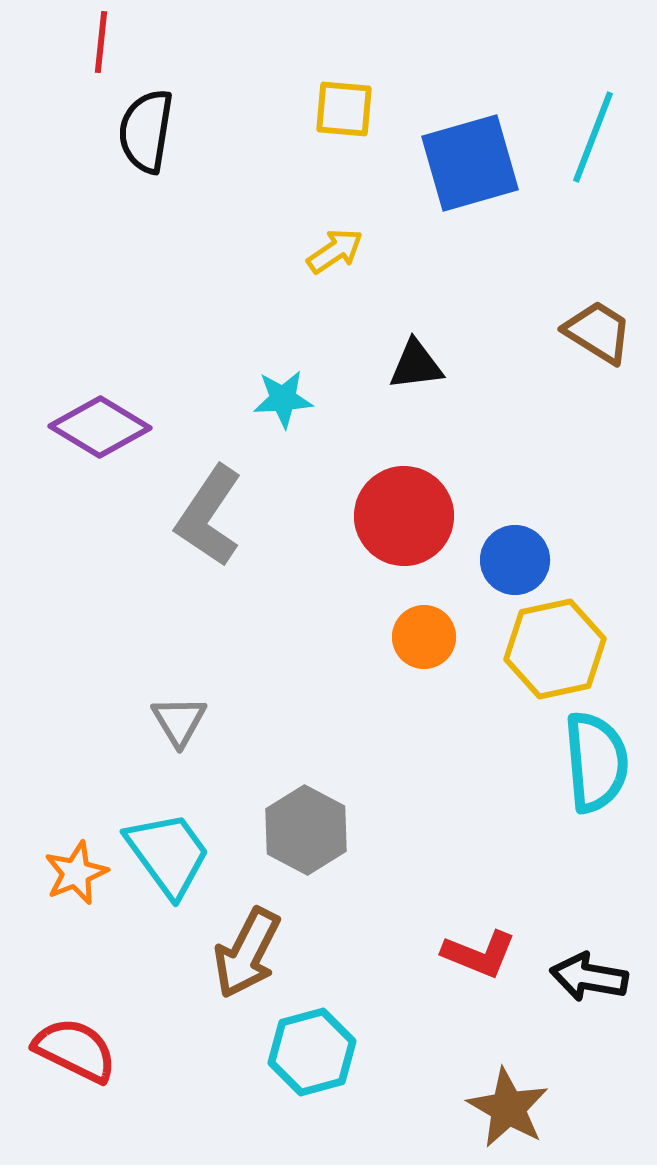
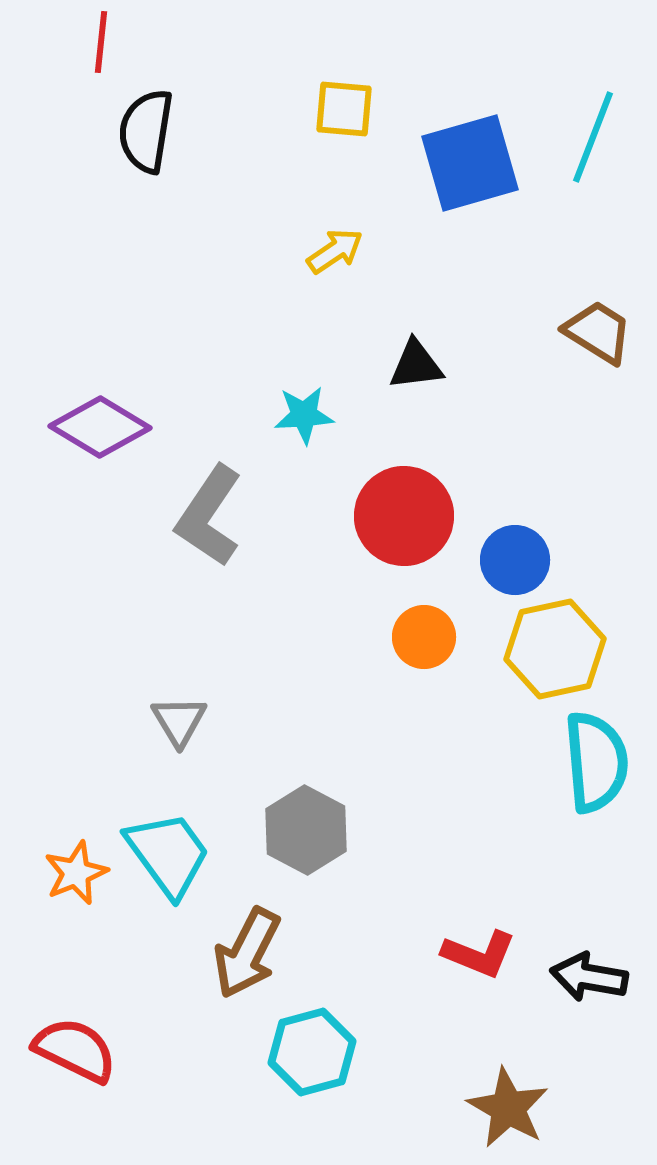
cyan star: moved 21 px right, 16 px down
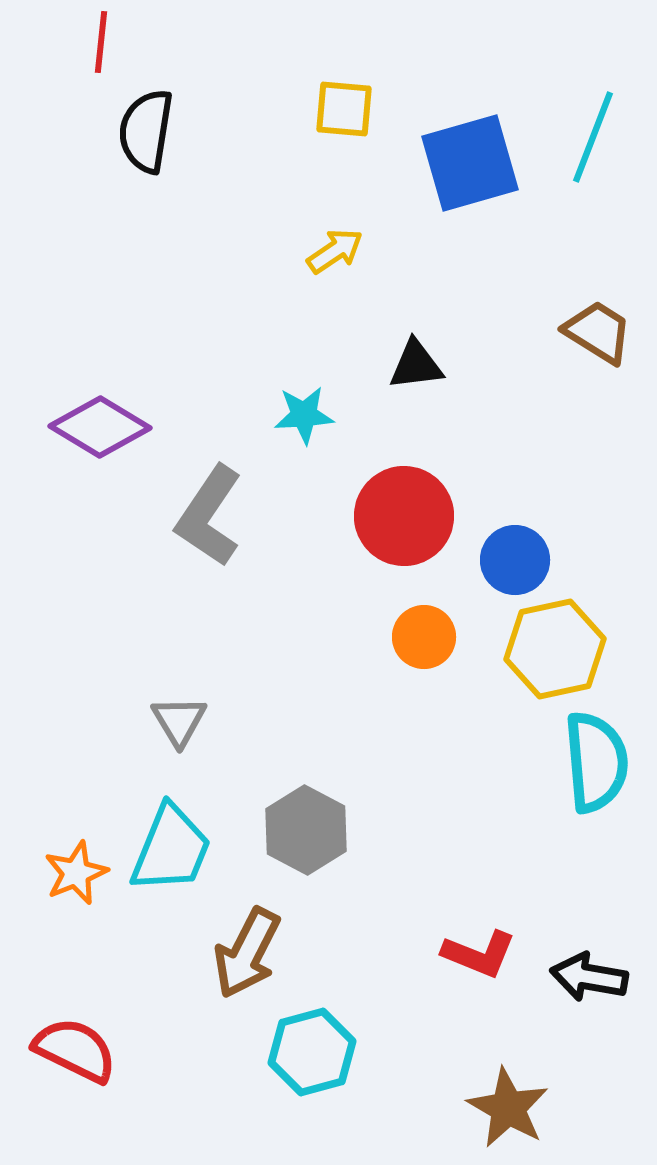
cyan trapezoid: moved 3 px right, 5 px up; rotated 58 degrees clockwise
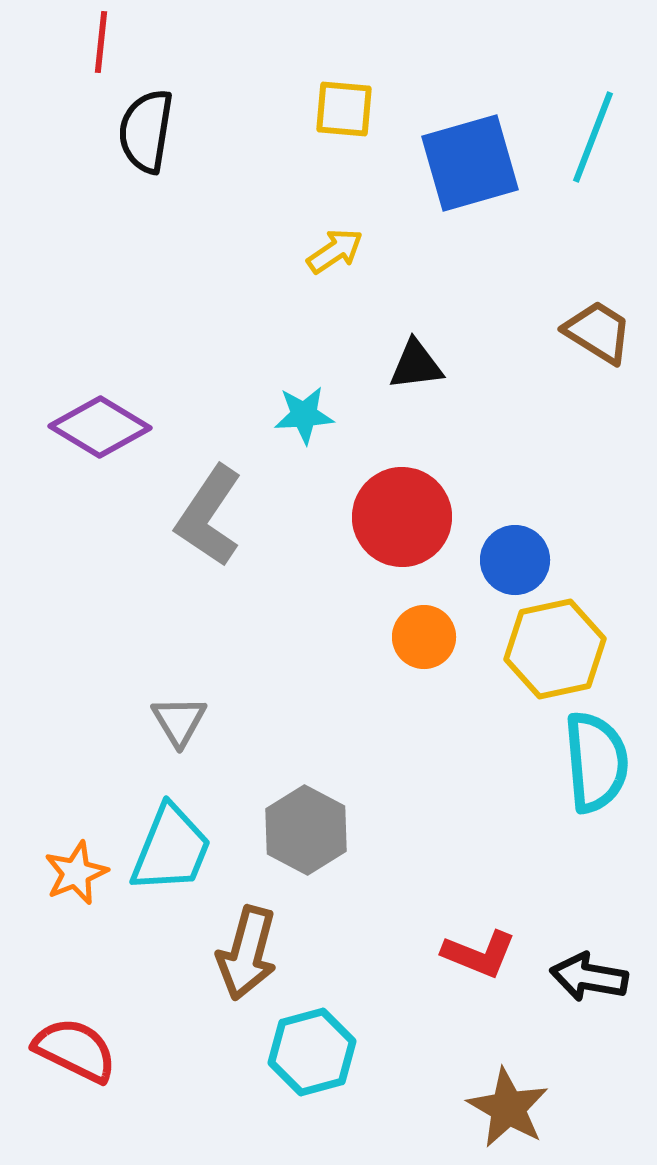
red circle: moved 2 px left, 1 px down
brown arrow: rotated 12 degrees counterclockwise
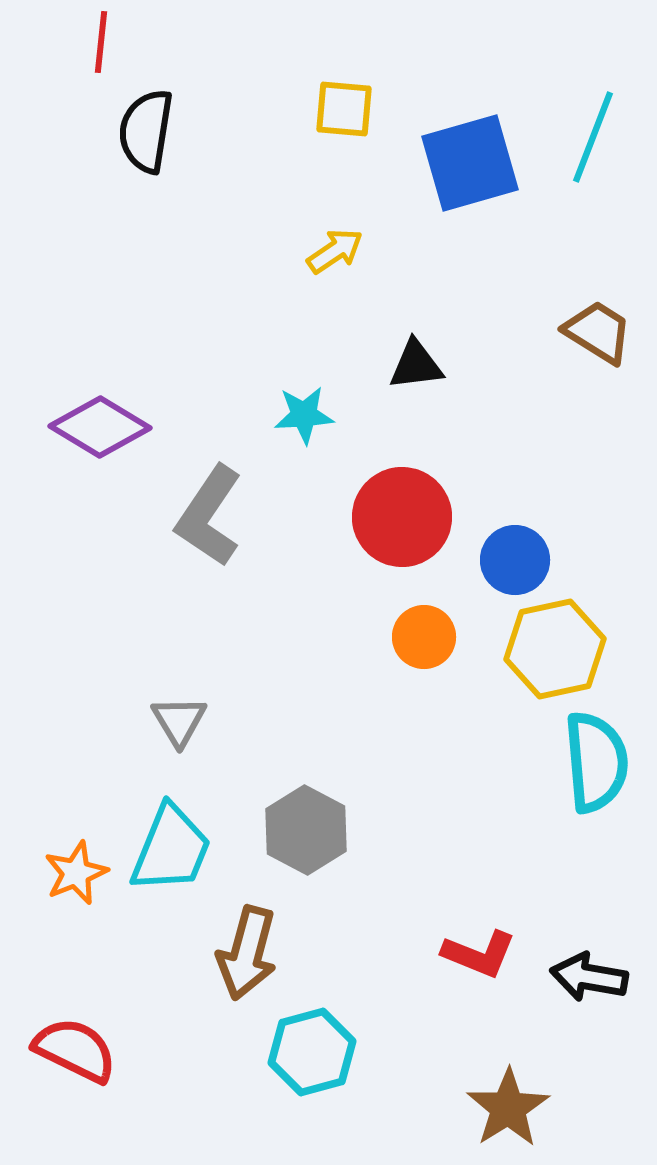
brown star: rotated 10 degrees clockwise
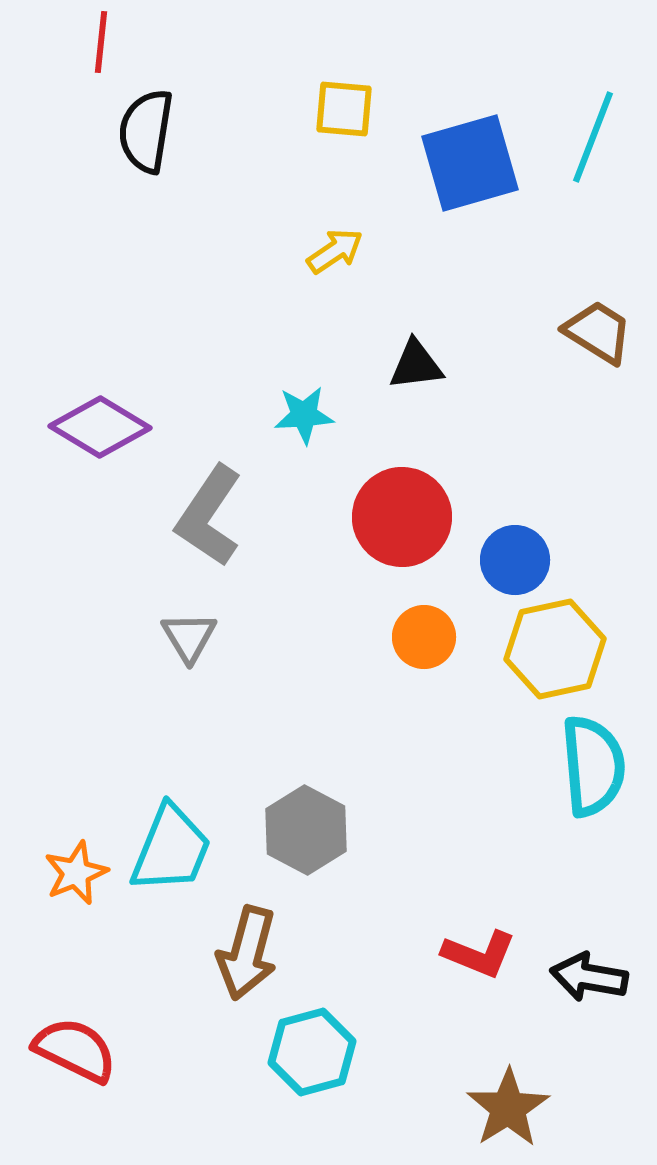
gray triangle: moved 10 px right, 84 px up
cyan semicircle: moved 3 px left, 4 px down
